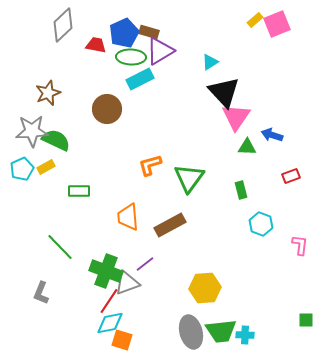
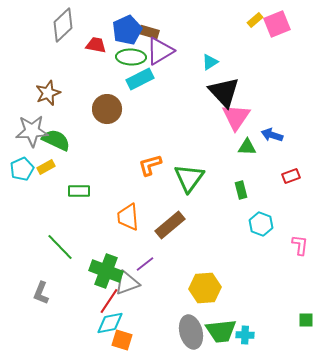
blue pentagon at (124, 33): moved 3 px right, 3 px up
brown rectangle at (170, 225): rotated 12 degrees counterclockwise
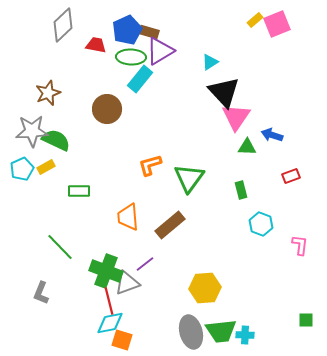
cyan rectangle at (140, 79): rotated 24 degrees counterclockwise
red line at (109, 301): rotated 48 degrees counterclockwise
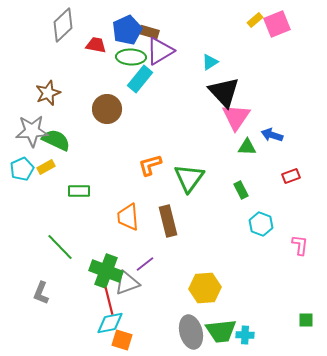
green rectangle at (241, 190): rotated 12 degrees counterclockwise
brown rectangle at (170, 225): moved 2 px left, 4 px up; rotated 64 degrees counterclockwise
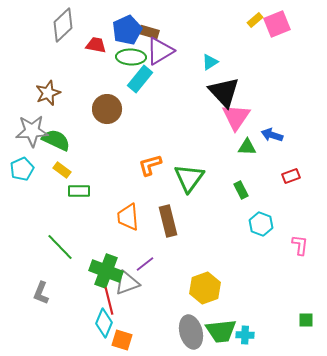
yellow rectangle at (46, 167): moved 16 px right, 3 px down; rotated 66 degrees clockwise
yellow hexagon at (205, 288): rotated 16 degrees counterclockwise
cyan diamond at (110, 323): moved 6 px left; rotated 56 degrees counterclockwise
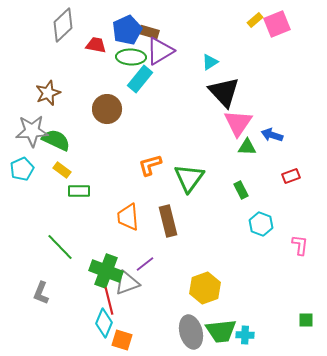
pink triangle at (236, 117): moved 2 px right, 6 px down
